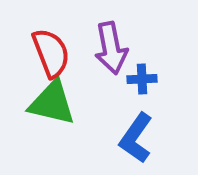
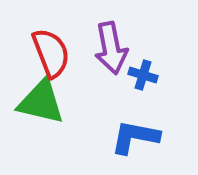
blue cross: moved 1 px right, 4 px up; rotated 20 degrees clockwise
green triangle: moved 11 px left, 1 px up
blue L-shape: moved 1 px left, 1 px up; rotated 66 degrees clockwise
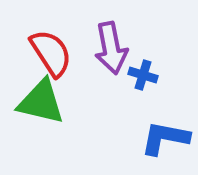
red semicircle: rotated 12 degrees counterclockwise
blue L-shape: moved 30 px right, 1 px down
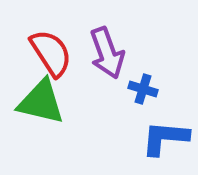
purple arrow: moved 4 px left, 5 px down; rotated 9 degrees counterclockwise
blue cross: moved 14 px down
blue L-shape: rotated 6 degrees counterclockwise
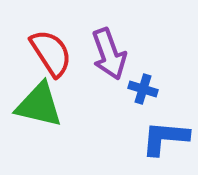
purple arrow: moved 2 px right, 1 px down
green triangle: moved 2 px left, 3 px down
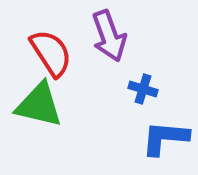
purple arrow: moved 18 px up
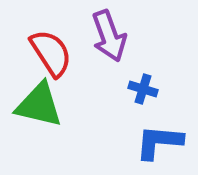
blue L-shape: moved 6 px left, 4 px down
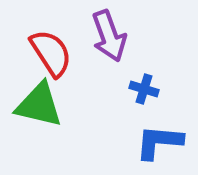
blue cross: moved 1 px right
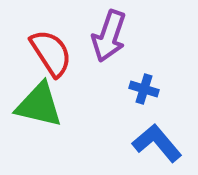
purple arrow: rotated 39 degrees clockwise
blue L-shape: moved 2 px left, 1 px down; rotated 45 degrees clockwise
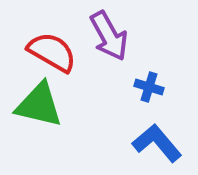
purple arrow: rotated 48 degrees counterclockwise
red semicircle: moved 1 px right, 1 px up; rotated 27 degrees counterclockwise
blue cross: moved 5 px right, 2 px up
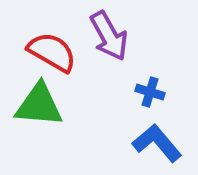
blue cross: moved 1 px right, 5 px down
green triangle: rotated 8 degrees counterclockwise
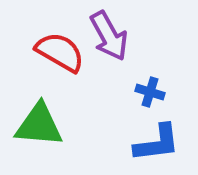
red semicircle: moved 8 px right
green triangle: moved 20 px down
blue L-shape: rotated 123 degrees clockwise
